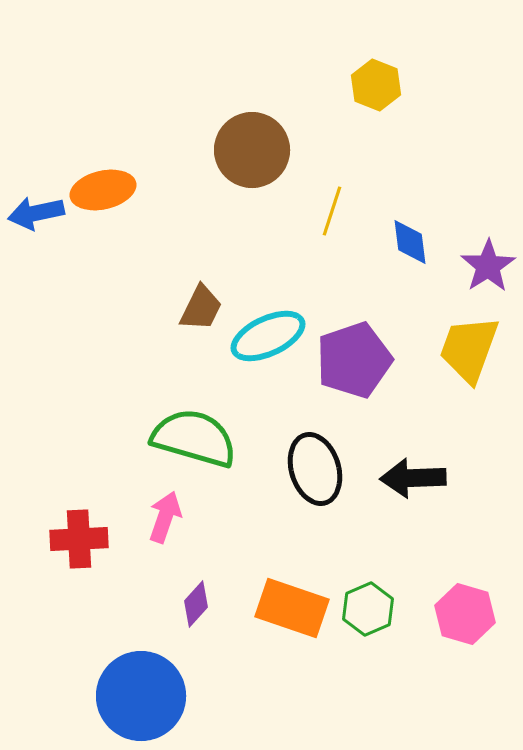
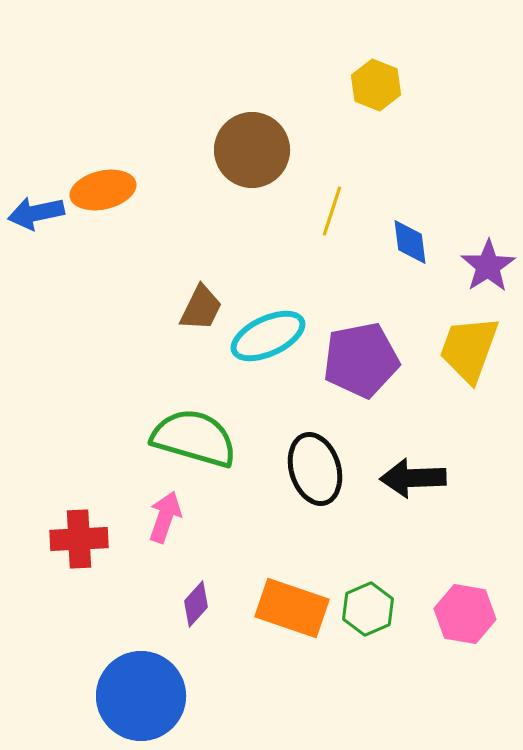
purple pentagon: moved 7 px right; rotated 8 degrees clockwise
pink hexagon: rotated 6 degrees counterclockwise
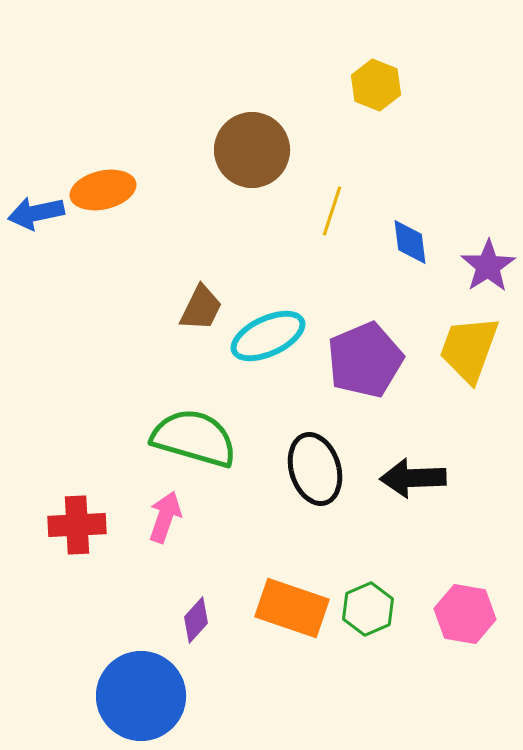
purple pentagon: moved 4 px right; rotated 12 degrees counterclockwise
red cross: moved 2 px left, 14 px up
purple diamond: moved 16 px down
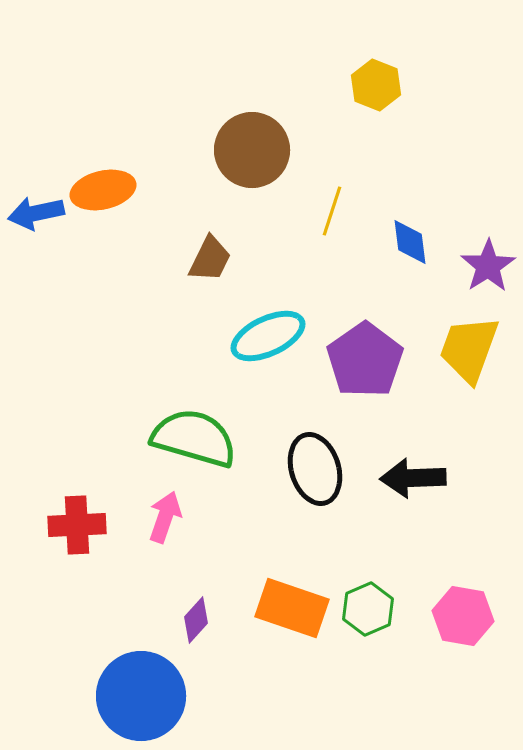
brown trapezoid: moved 9 px right, 49 px up
purple pentagon: rotated 12 degrees counterclockwise
pink hexagon: moved 2 px left, 2 px down
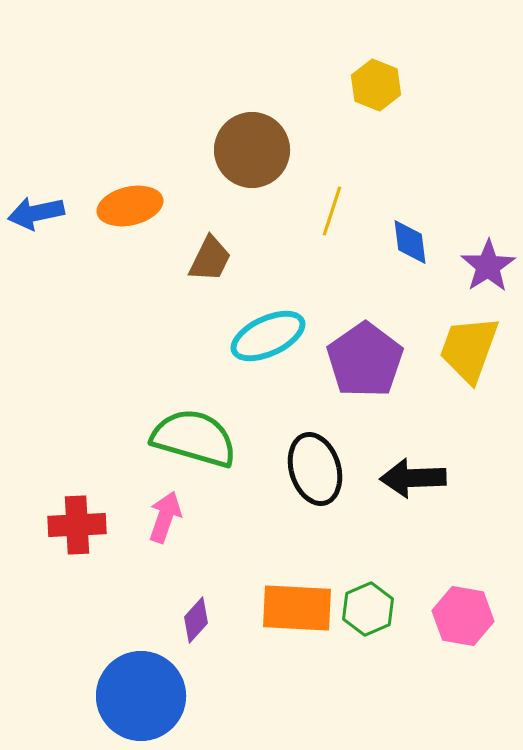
orange ellipse: moved 27 px right, 16 px down
orange rectangle: moved 5 px right; rotated 16 degrees counterclockwise
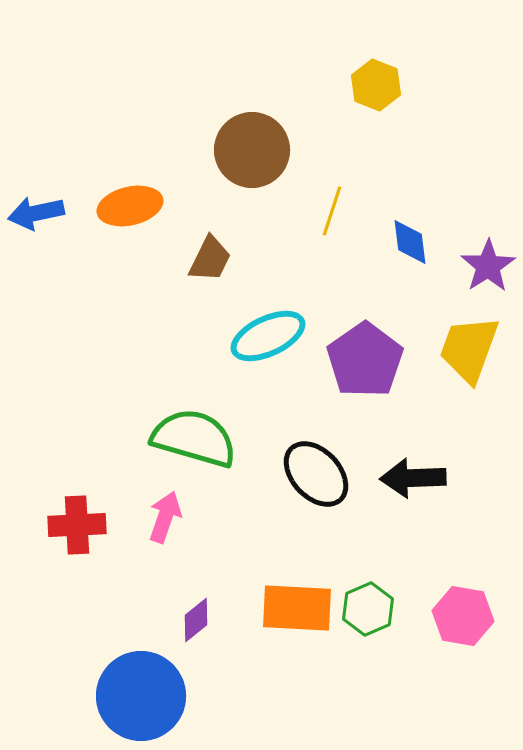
black ellipse: moved 1 px right, 5 px down; rotated 26 degrees counterclockwise
purple diamond: rotated 9 degrees clockwise
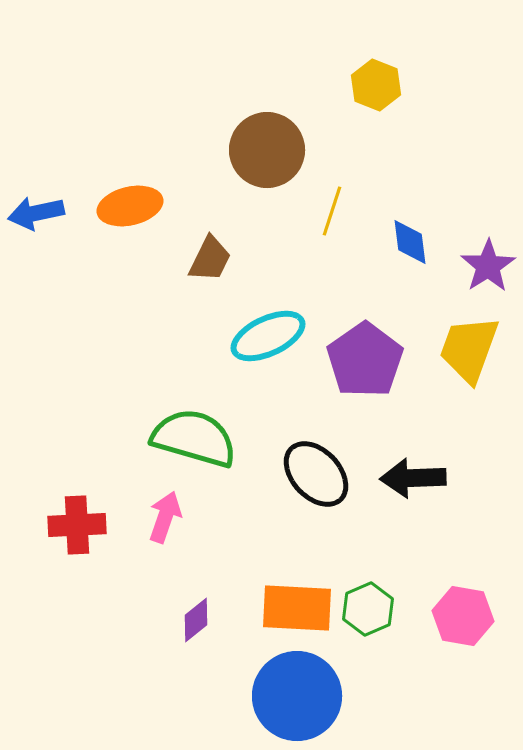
brown circle: moved 15 px right
blue circle: moved 156 px right
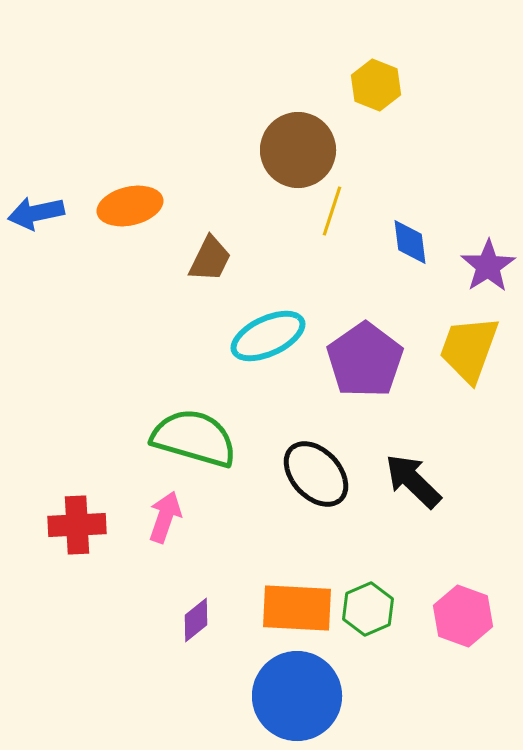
brown circle: moved 31 px right
black arrow: moved 3 px down; rotated 46 degrees clockwise
pink hexagon: rotated 10 degrees clockwise
